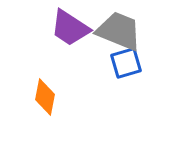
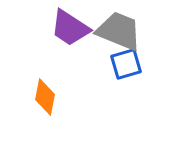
blue square: moved 1 px down
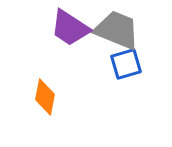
gray trapezoid: moved 2 px left, 1 px up
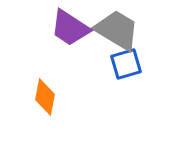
gray trapezoid: rotated 9 degrees clockwise
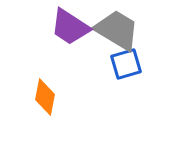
purple trapezoid: moved 1 px up
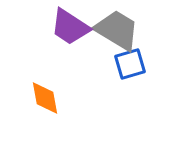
blue square: moved 4 px right
orange diamond: moved 1 px down; rotated 21 degrees counterclockwise
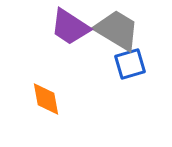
orange diamond: moved 1 px right, 1 px down
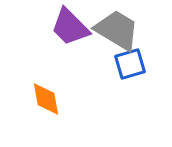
purple trapezoid: rotated 12 degrees clockwise
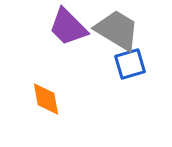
purple trapezoid: moved 2 px left
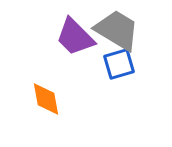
purple trapezoid: moved 7 px right, 10 px down
blue square: moved 11 px left
